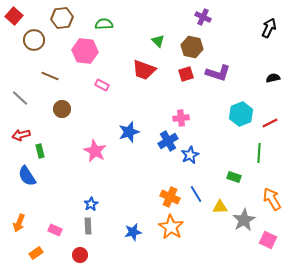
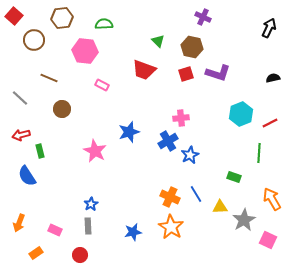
brown line at (50, 76): moved 1 px left, 2 px down
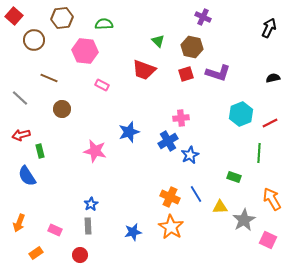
pink star at (95, 151): rotated 15 degrees counterclockwise
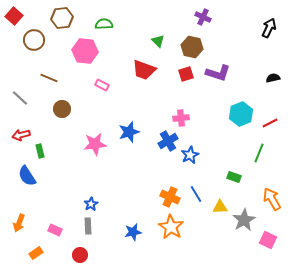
pink star at (95, 151): moved 7 px up; rotated 20 degrees counterclockwise
green line at (259, 153): rotated 18 degrees clockwise
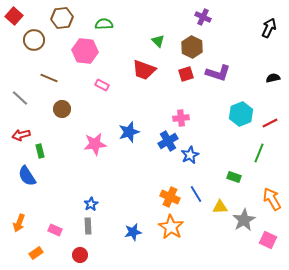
brown hexagon at (192, 47): rotated 15 degrees clockwise
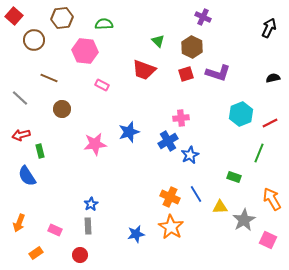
blue star at (133, 232): moved 3 px right, 2 px down
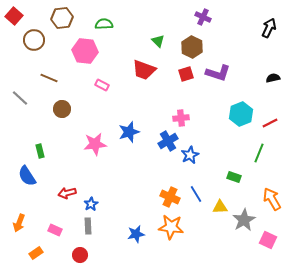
red arrow at (21, 135): moved 46 px right, 58 px down
orange star at (171, 227): rotated 25 degrees counterclockwise
